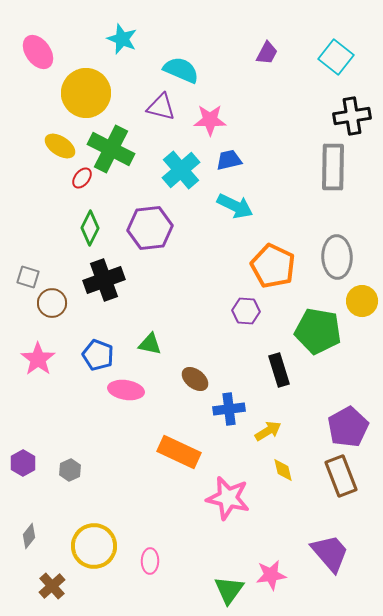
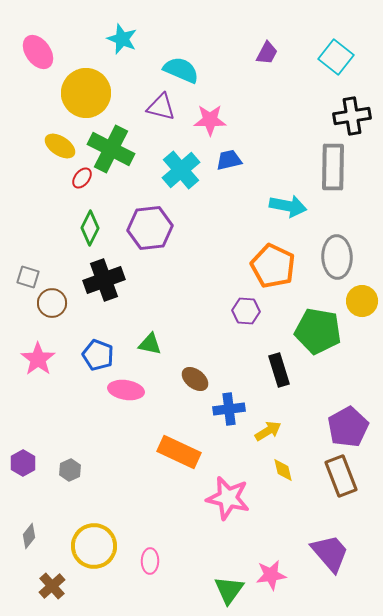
cyan arrow at (235, 206): moved 53 px right; rotated 15 degrees counterclockwise
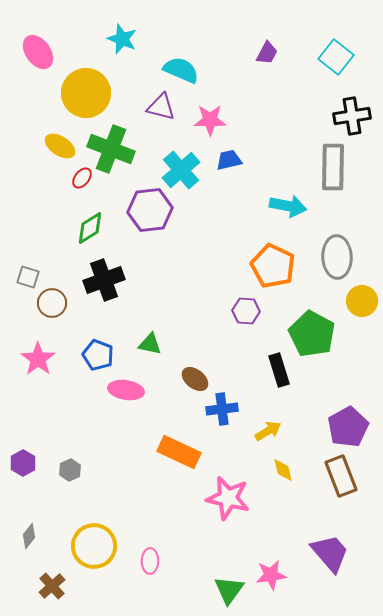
green cross at (111, 149): rotated 6 degrees counterclockwise
green diamond at (90, 228): rotated 32 degrees clockwise
purple hexagon at (150, 228): moved 18 px up
green pentagon at (318, 331): moved 6 px left, 3 px down; rotated 18 degrees clockwise
blue cross at (229, 409): moved 7 px left
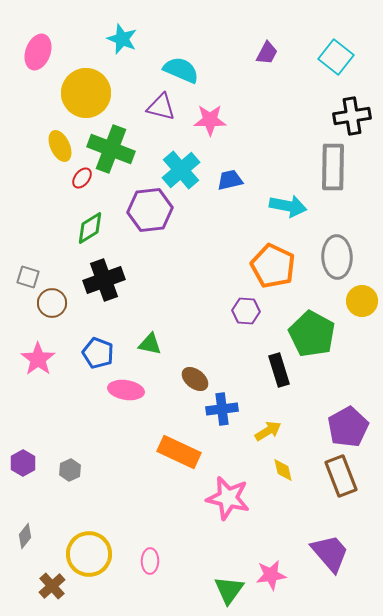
pink ellipse at (38, 52): rotated 56 degrees clockwise
yellow ellipse at (60, 146): rotated 32 degrees clockwise
blue trapezoid at (229, 160): moved 1 px right, 20 px down
blue pentagon at (98, 355): moved 2 px up
gray diamond at (29, 536): moved 4 px left
yellow circle at (94, 546): moved 5 px left, 8 px down
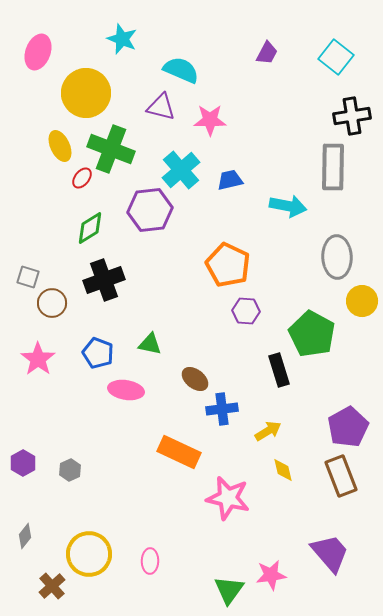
orange pentagon at (273, 266): moved 45 px left, 1 px up
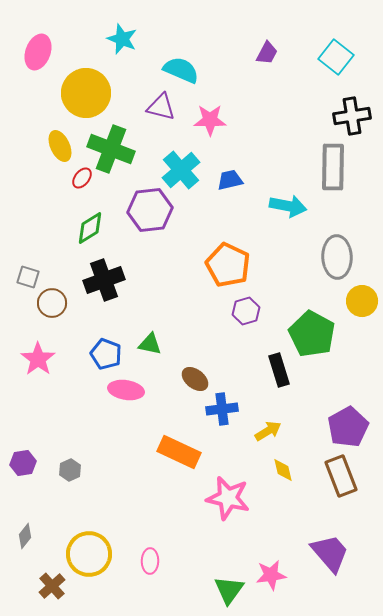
purple hexagon at (246, 311): rotated 20 degrees counterclockwise
blue pentagon at (98, 353): moved 8 px right, 1 px down
purple hexagon at (23, 463): rotated 20 degrees clockwise
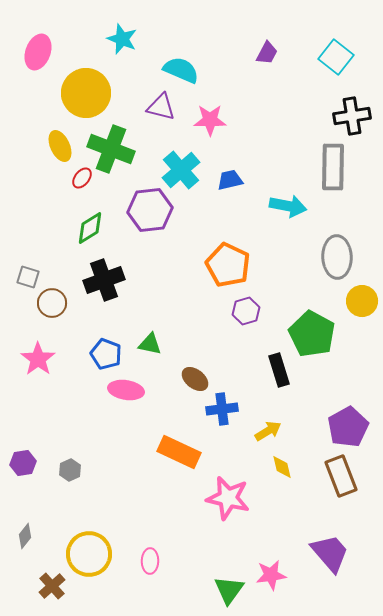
yellow diamond at (283, 470): moved 1 px left, 3 px up
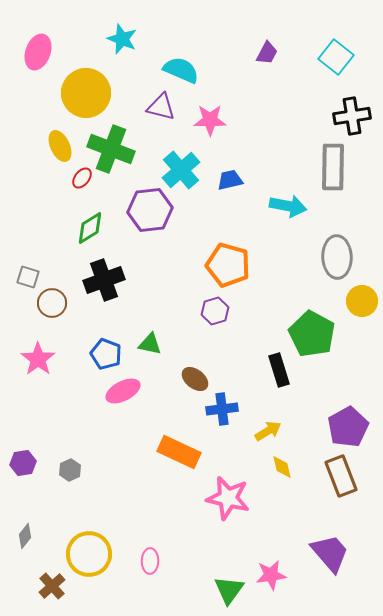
orange pentagon at (228, 265): rotated 9 degrees counterclockwise
purple hexagon at (246, 311): moved 31 px left
pink ellipse at (126, 390): moved 3 px left, 1 px down; rotated 36 degrees counterclockwise
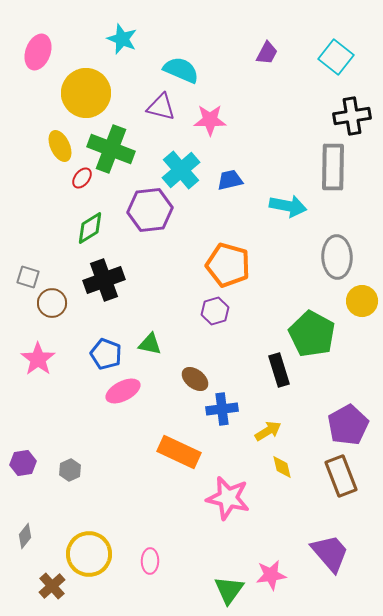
purple pentagon at (348, 427): moved 2 px up
